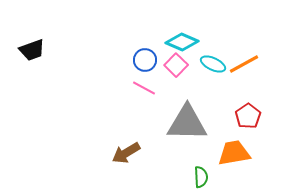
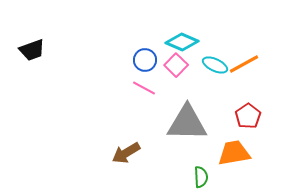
cyan ellipse: moved 2 px right, 1 px down
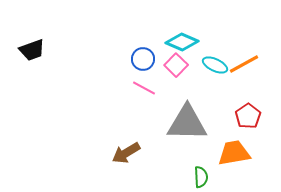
blue circle: moved 2 px left, 1 px up
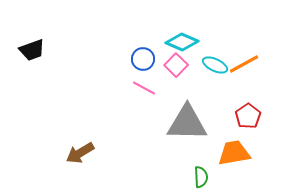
brown arrow: moved 46 px left
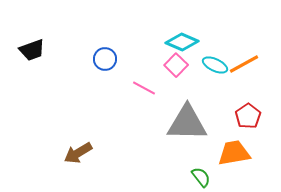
blue circle: moved 38 px left
brown arrow: moved 2 px left
green semicircle: rotated 35 degrees counterclockwise
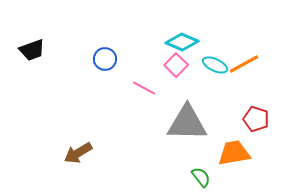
red pentagon: moved 8 px right, 3 px down; rotated 20 degrees counterclockwise
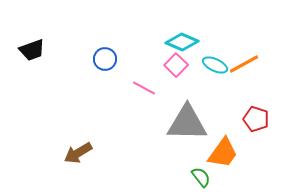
orange trapezoid: moved 11 px left; rotated 136 degrees clockwise
